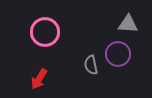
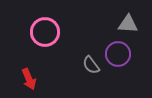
gray semicircle: rotated 24 degrees counterclockwise
red arrow: moved 10 px left; rotated 55 degrees counterclockwise
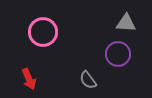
gray triangle: moved 2 px left, 1 px up
pink circle: moved 2 px left
gray semicircle: moved 3 px left, 15 px down
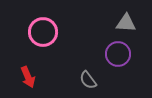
red arrow: moved 1 px left, 2 px up
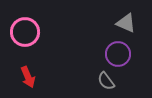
gray triangle: rotated 20 degrees clockwise
pink circle: moved 18 px left
gray semicircle: moved 18 px right, 1 px down
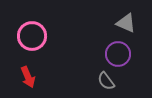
pink circle: moved 7 px right, 4 px down
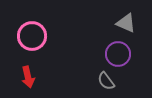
red arrow: rotated 10 degrees clockwise
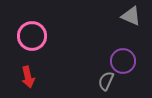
gray triangle: moved 5 px right, 7 px up
purple circle: moved 5 px right, 7 px down
gray semicircle: rotated 60 degrees clockwise
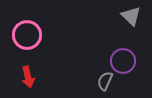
gray triangle: rotated 20 degrees clockwise
pink circle: moved 5 px left, 1 px up
gray semicircle: moved 1 px left
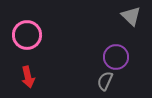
purple circle: moved 7 px left, 4 px up
